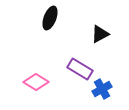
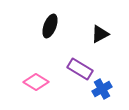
black ellipse: moved 8 px down
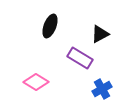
purple rectangle: moved 11 px up
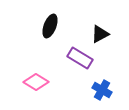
blue cross: moved 1 px down; rotated 30 degrees counterclockwise
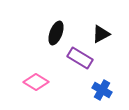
black ellipse: moved 6 px right, 7 px down
black triangle: moved 1 px right
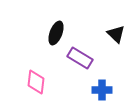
black triangle: moved 15 px right; rotated 48 degrees counterclockwise
pink diamond: rotated 65 degrees clockwise
blue cross: rotated 30 degrees counterclockwise
